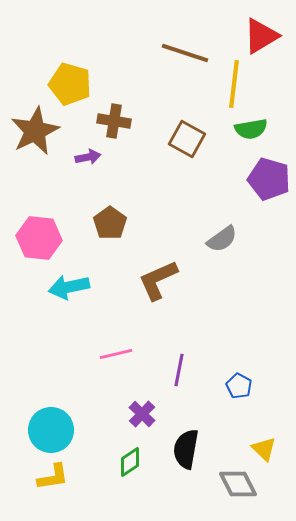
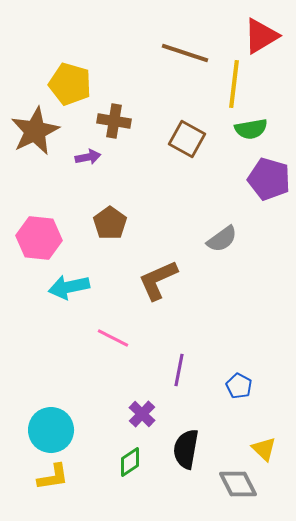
pink line: moved 3 px left, 16 px up; rotated 40 degrees clockwise
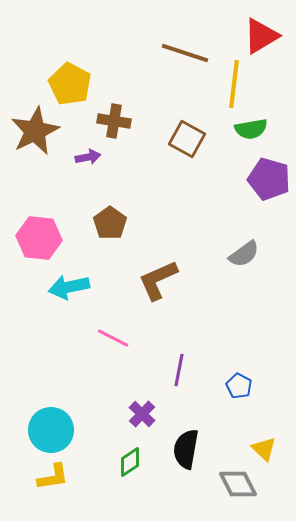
yellow pentagon: rotated 12 degrees clockwise
gray semicircle: moved 22 px right, 15 px down
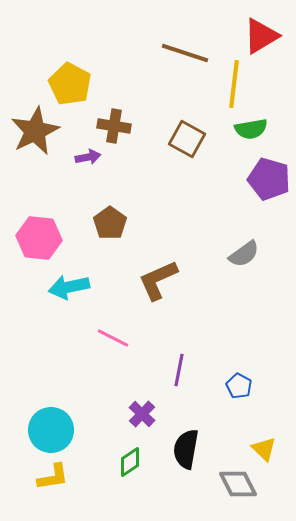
brown cross: moved 5 px down
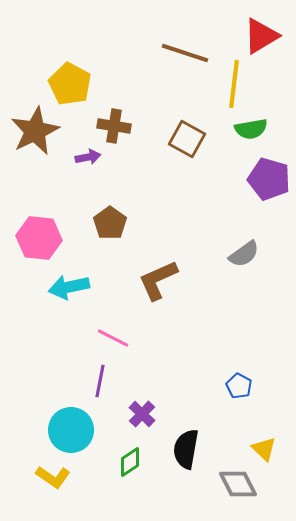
purple line: moved 79 px left, 11 px down
cyan circle: moved 20 px right
yellow L-shape: rotated 44 degrees clockwise
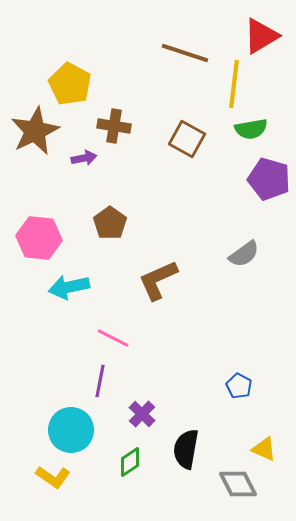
purple arrow: moved 4 px left, 1 px down
yellow triangle: rotated 20 degrees counterclockwise
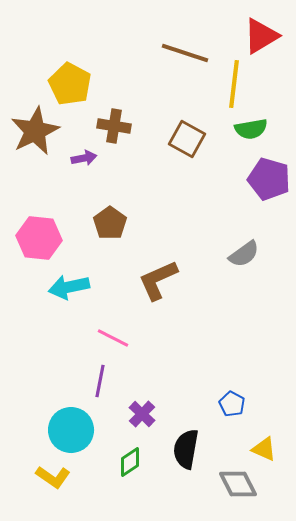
blue pentagon: moved 7 px left, 18 px down
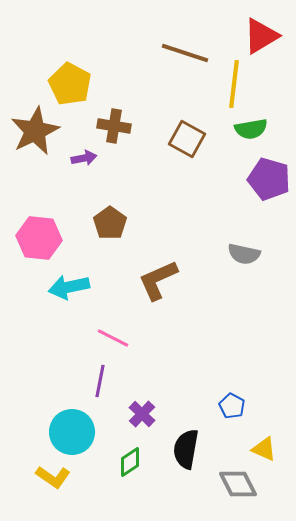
gray semicircle: rotated 48 degrees clockwise
blue pentagon: moved 2 px down
cyan circle: moved 1 px right, 2 px down
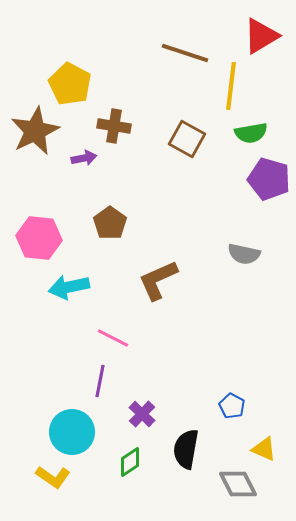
yellow line: moved 3 px left, 2 px down
green semicircle: moved 4 px down
